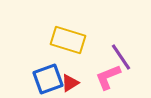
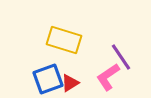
yellow rectangle: moved 4 px left
pink L-shape: rotated 12 degrees counterclockwise
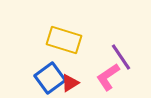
blue square: moved 2 px right, 1 px up; rotated 16 degrees counterclockwise
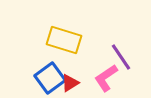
pink L-shape: moved 2 px left, 1 px down
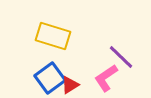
yellow rectangle: moved 11 px left, 4 px up
purple line: rotated 12 degrees counterclockwise
red triangle: moved 2 px down
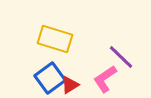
yellow rectangle: moved 2 px right, 3 px down
pink L-shape: moved 1 px left, 1 px down
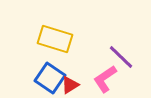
blue square: rotated 20 degrees counterclockwise
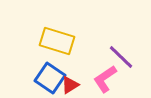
yellow rectangle: moved 2 px right, 2 px down
